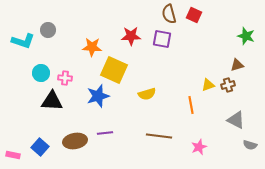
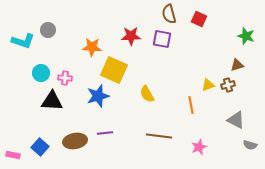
red square: moved 5 px right, 4 px down
yellow semicircle: rotated 78 degrees clockwise
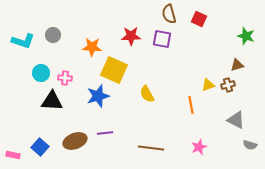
gray circle: moved 5 px right, 5 px down
brown line: moved 8 px left, 12 px down
brown ellipse: rotated 10 degrees counterclockwise
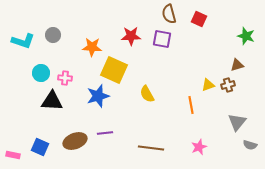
gray triangle: moved 1 px right, 2 px down; rotated 42 degrees clockwise
blue square: rotated 18 degrees counterclockwise
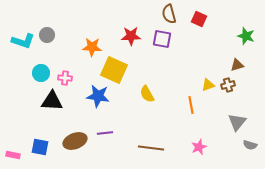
gray circle: moved 6 px left
blue star: rotated 25 degrees clockwise
blue square: rotated 12 degrees counterclockwise
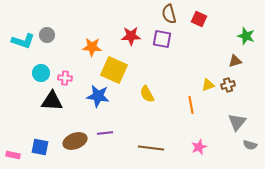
brown triangle: moved 2 px left, 4 px up
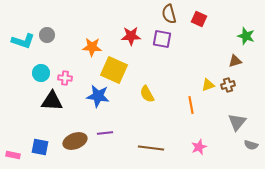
gray semicircle: moved 1 px right
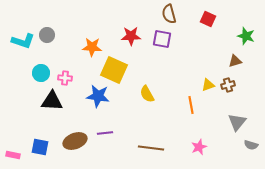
red square: moved 9 px right
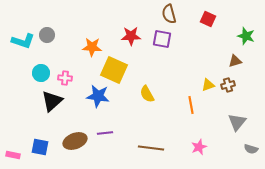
black triangle: rotated 45 degrees counterclockwise
gray semicircle: moved 4 px down
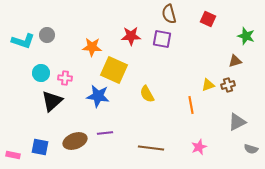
gray triangle: rotated 24 degrees clockwise
